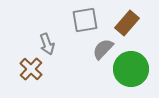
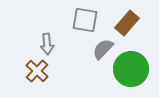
gray square: rotated 20 degrees clockwise
gray arrow: rotated 15 degrees clockwise
brown cross: moved 6 px right, 2 px down
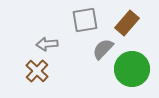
gray square: rotated 20 degrees counterclockwise
gray arrow: rotated 90 degrees clockwise
green circle: moved 1 px right
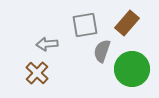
gray square: moved 5 px down
gray semicircle: moved 1 px left, 2 px down; rotated 25 degrees counterclockwise
brown cross: moved 2 px down
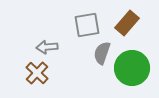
gray square: moved 2 px right
gray arrow: moved 3 px down
gray semicircle: moved 2 px down
green circle: moved 1 px up
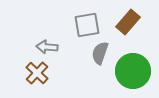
brown rectangle: moved 1 px right, 1 px up
gray arrow: rotated 10 degrees clockwise
gray semicircle: moved 2 px left
green circle: moved 1 px right, 3 px down
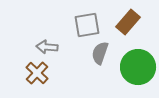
green circle: moved 5 px right, 4 px up
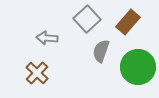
gray square: moved 6 px up; rotated 32 degrees counterclockwise
gray arrow: moved 9 px up
gray semicircle: moved 1 px right, 2 px up
